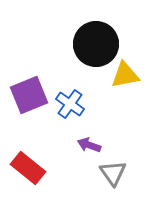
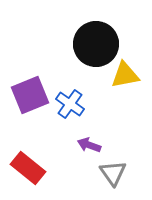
purple square: moved 1 px right
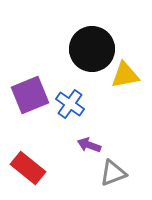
black circle: moved 4 px left, 5 px down
gray triangle: rotated 44 degrees clockwise
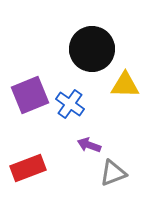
yellow triangle: moved 10 px down; rotated 12 degrees clockwise
red rectangle: rotated 60 degrees counterclockwise
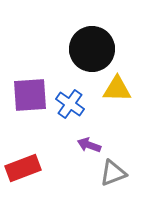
yellow triangle: moved 8 px left, 4 px down
purple square: rotated 18 degrees clockwise
red rectangle: moved 5 px left
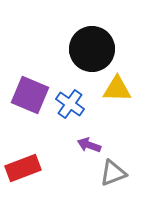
purple square: rotated 27 degrees clockwise
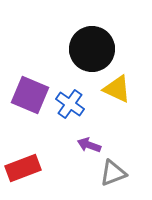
yellow triangle: rotated 24 degrees clockwise
